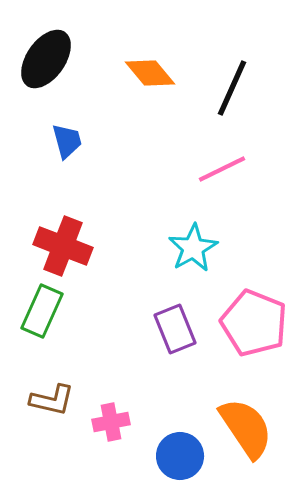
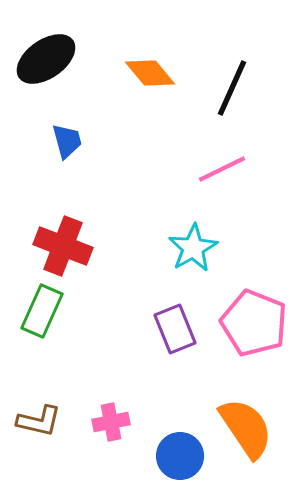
black ellipse: rotated 20 degrees clockwise
brown L-shape: moved 13 px left, 21 px down
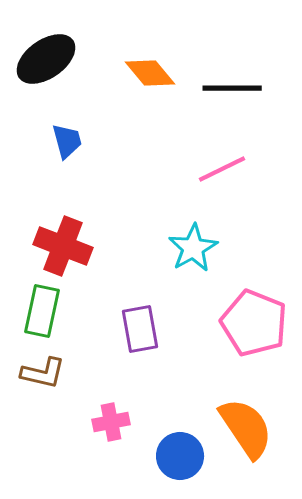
black line: rotated 66 degrees clockwise
green rectangle: rotated 12 degrees counterclockwise
purple rectangle: moved 35 px left; rotated 12 degrees clockwise
brown L-shape: moved 4 px right, 48 px up
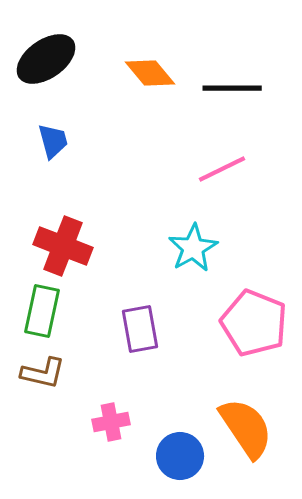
blue trapezoid: moved 14 px left
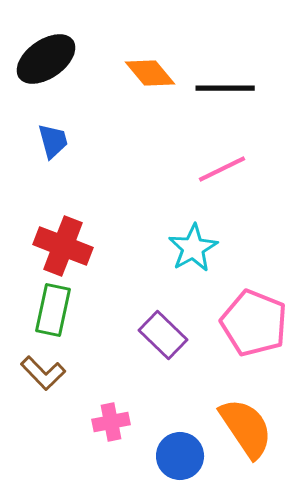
black line: moved 7 px left
green rectangle: moved 11 px right, 1 px up
purple rectangle: moved 23 px right, 6 px down; rotated 36 degrees counterclockwise
brown L-shape: rotated 33 degrees clockwise
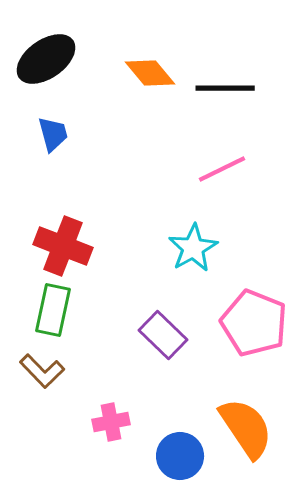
blue trapezoid: moved 7 px up
brown L-shape: moved 1 px left, 2 px up
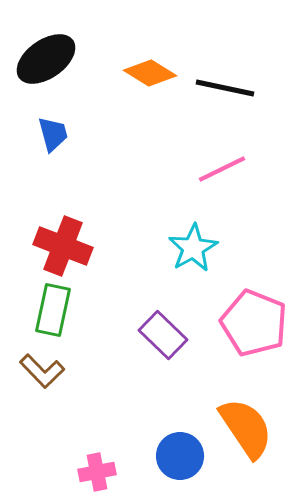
orange diamond: rotated 18 degrees counterclockwise
black line: rotated 12 degrees clockwise
pink cross: moved 14 px left, 50 px down
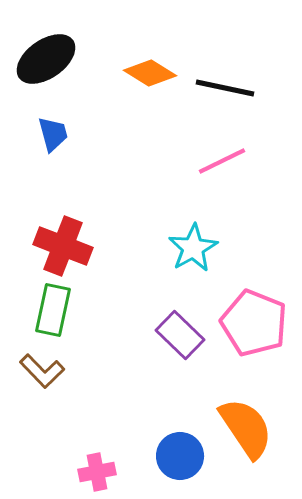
pink line: moved 8 px up
purple rectangle: moved 17 px right
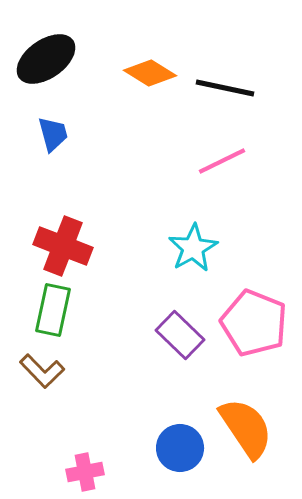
blue circle: moved 8 px up
pink cross: moved 12 px left
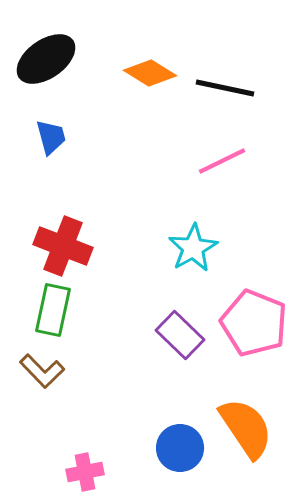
blue trapezoid: moved 2 px left, 3 px down
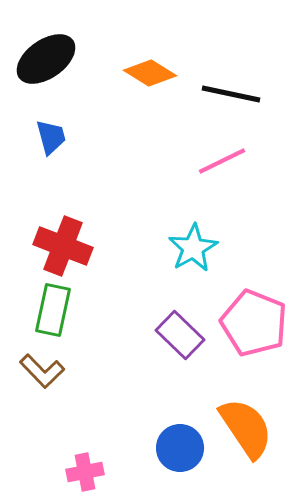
black line: moved 6 px right, 6 px down
